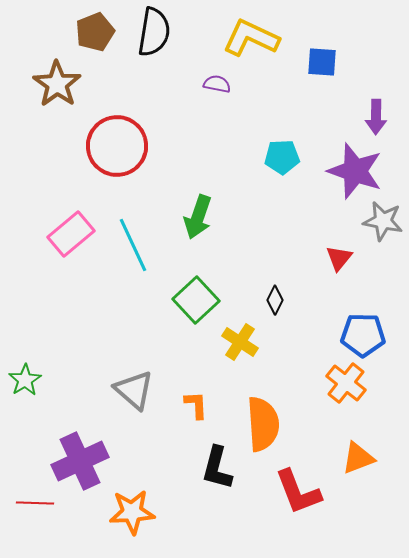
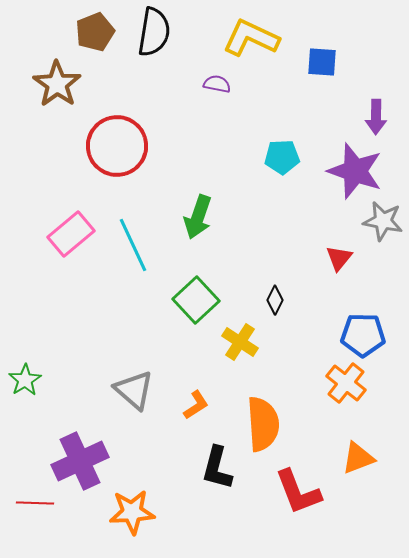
orange L-shape: rotated 60 degrees clockwise
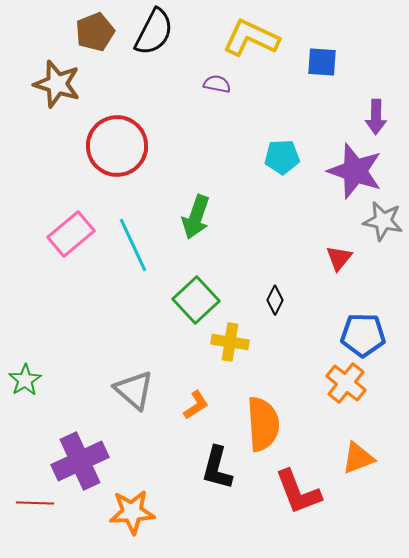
black semicircle: rotated 18 degrees clockwise
brown star: rotated 18 degrees counterclockwise
green arrow: moved 2 px left
yellow cross: moved 10 px left; rotated 24 degrees counterclockwise
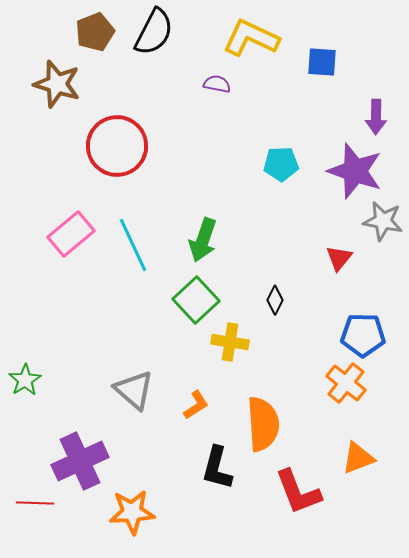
cyan pentagon: moved 1 px left, 7 px down
green arrow: moved 7 px right, 23 px down
